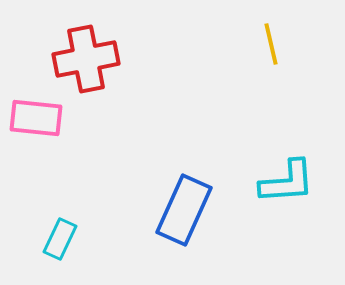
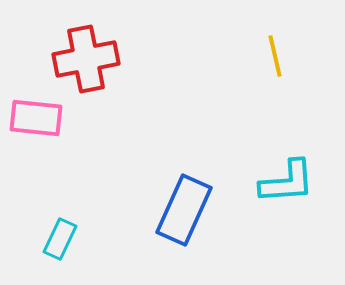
yellow line: moved 4 px right, 12 px down
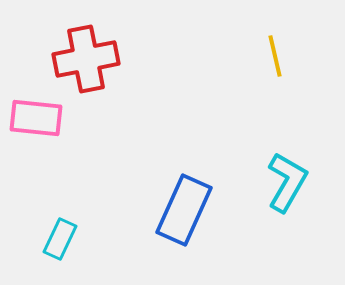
cyan L-shape: rotated 56 degrees counterclockwise
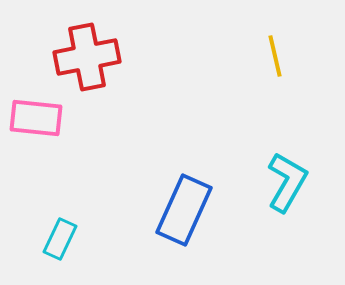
red cross: moved 1 px right, 2 px up
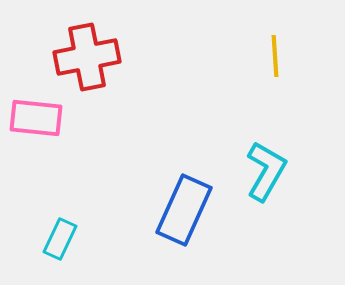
yellow line: rotated 9 degrees clockwise
cyan L-shape: moved 21 px left, 11 px up
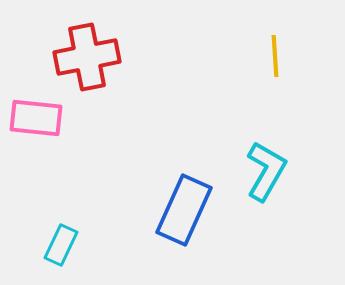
cyan rectangle: moved 1 px right, 6 px down
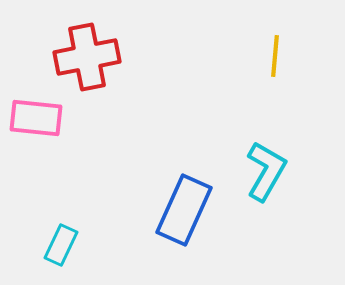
yellow line: rotated 9 degrees clockwise
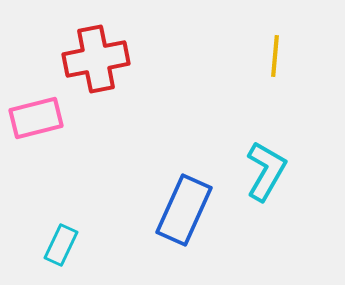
red cross: moved 9 px right, 2 px down
pink rectangle: rotated 20 degrees counterclockwise
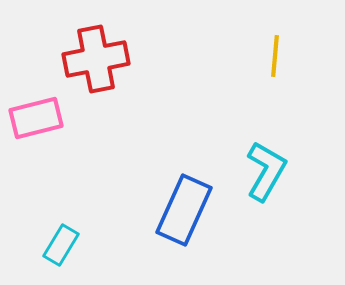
cyan rectangle: rotated 6 degrees clockwise
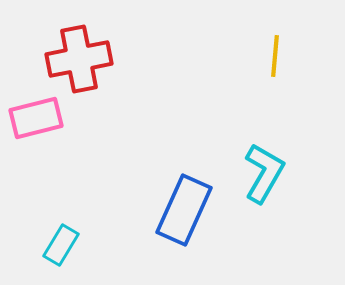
red cross: moved 17 px left
cyan L-shape: moved 2 px left, 2 px down
